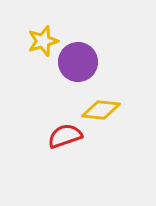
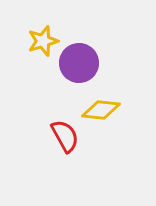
purple circle: moved 1 px right, 1 px down
red semicircle: rotated 80 degrees clockwise
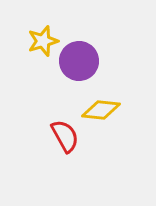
purple circle: moved 2 px up
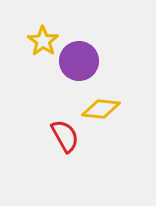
yellow star: rotated 20 degrees counterclockwise
yellow diamond: moved 1 px up
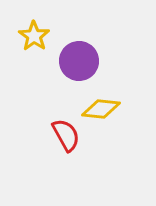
yellow star: moved 9 px left, 5 px up
red semicircle: moved 1 px right, 1 px up
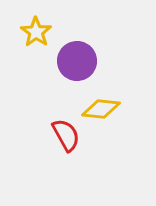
yellow star: moved 2 px right, 4 px up
purple circle: moved 2 px left
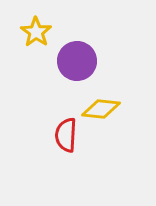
red semicircle: rotated 148 degrees counterclockwise
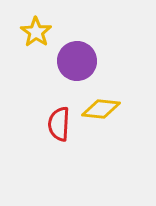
red semicircle: moved 7 px left, 11 px up
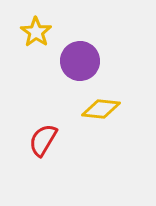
purple circle: moved 3 px right
red semicircle: moved 16 px left, 16 px down; rotated 28 degrees clockwise
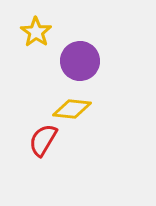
yellow diamond: moved 29 px left
